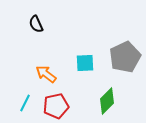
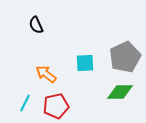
black semicircle: moved 1 px down
green diamond: moved 13 px right, 9 px up; rotated 44 degrees clockwise
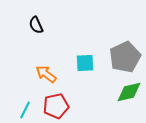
green diamond: moved 9 px right; rotated 12 degrees counterclockwise
cyan line: moved 7 px down
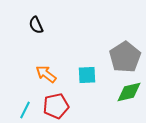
gray pentagon: rotated 8 degrees counterclockwise
cyan square: moved 2 px right, 12 px down
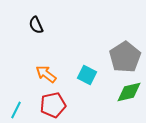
cyan square: rotated 30 degrees clockwise
red pentagon: moved 3 px left, 1 px up
cyan line: moved 9 px left
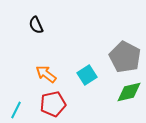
gray pentagon: rotated 12 degrees counterclockwise
cyan square: rotated 30 degrees clockwise
red pentagon: moved 1 px up
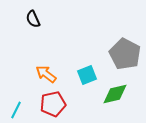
black semicircle: moved 3 px left, 6 px up
gray pentagon: moved 3 px up
cyan square: rotated 12 degrees clockwise
green diamond: moved 14 px left, 2 px down
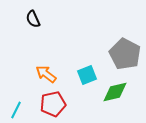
green diamond: moved 2 px up
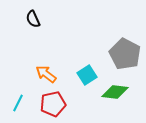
cyan square: rotated 12 degrees counterclockwise
green diamond: rotated 20 degrees clockwise
cyan line: moved 2 px right, 7 px up
